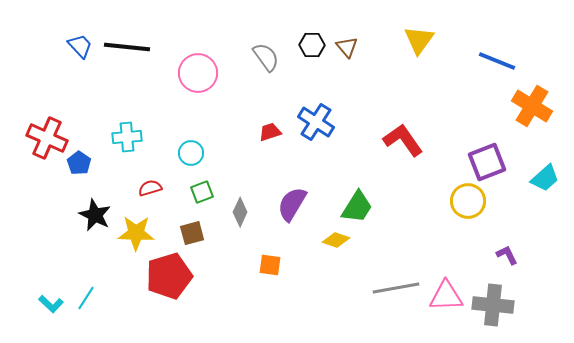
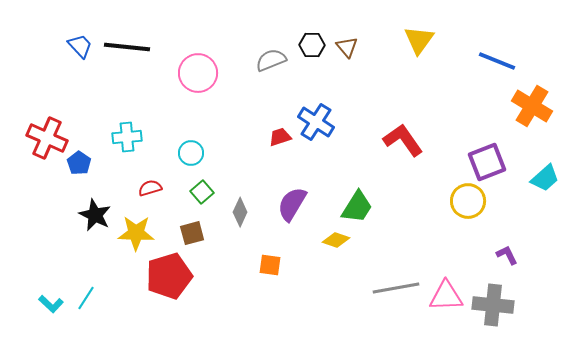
gray semicircle: moved 5 px right, 3 px down; rotated 76 degrees counterclockwise
red trapezoid: moved 10 px right, 5 px down
green square: rotated 20 degrees counterclockwise
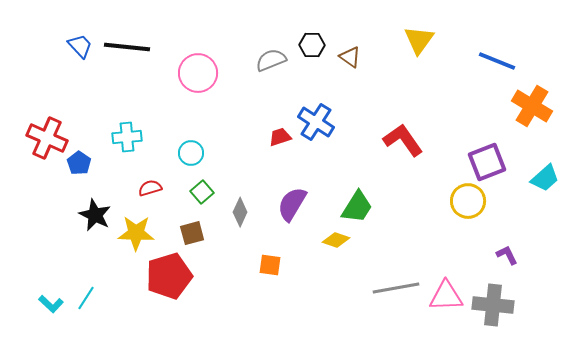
brown triangle: moved 3 px right, 10 px down; rotated 15 degrees counterclockwise
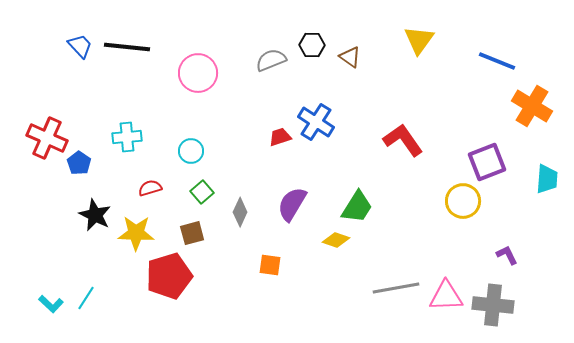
cyan circle: moved 2 px up
cyan trapezoid: moved 2 px right, 1 px down; rotated 44 degrees counterclockwise
yellow circle: moved 5 px left
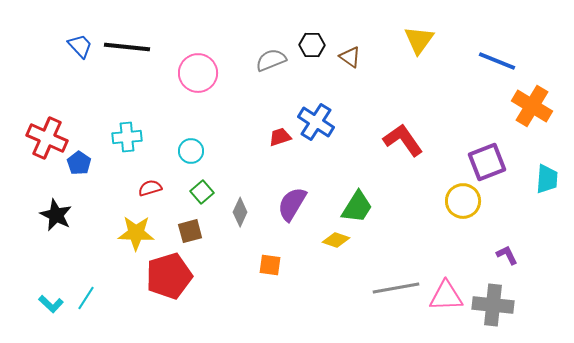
black star: moved 39 px left
brown square: moved 2 px left, 2 px up
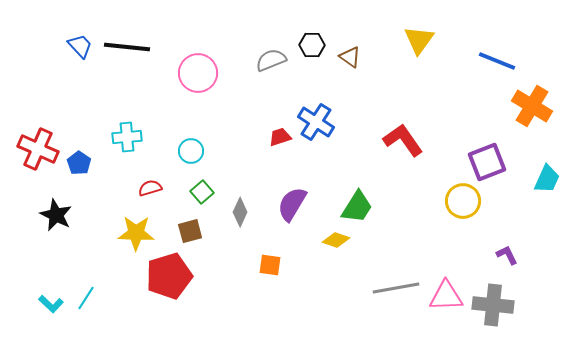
red cross: moved 9 px left, 11 px down
cyan trapezoid: rotated 20 degrees clockwise
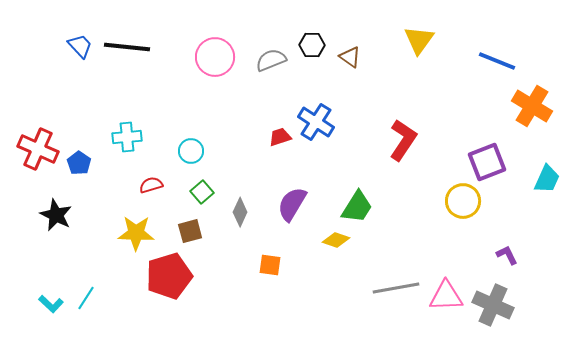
pink circle: moved 17 px right, 16 px up
red L-shape: rotated 69 degrees clockwise
red semicircle: moved 1 px right, 3 px up
gray cross: rotated 18 degrees clockwise
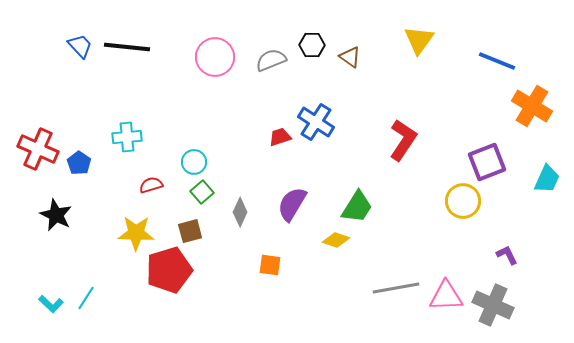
cyan circle: moved 3 px right, 11 px down
red pentagon: moved 6 px up
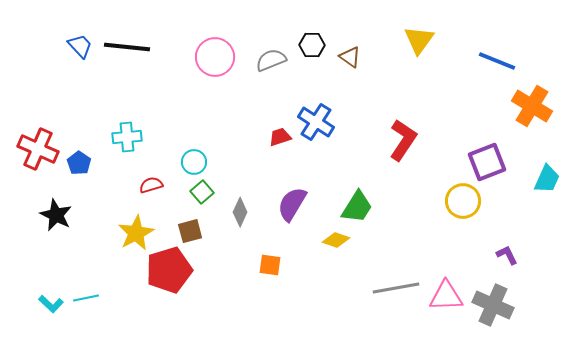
yellow star: rotated 30 degrees counterclockwise
cyan line: rotated 45 degrees clockwise
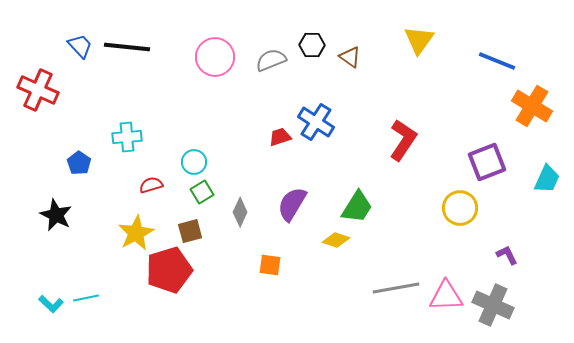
red cross: moved 59 px up
green square: rotated 10 degrees clockwise
yellow circle: moved 3 px left, 7 px down
